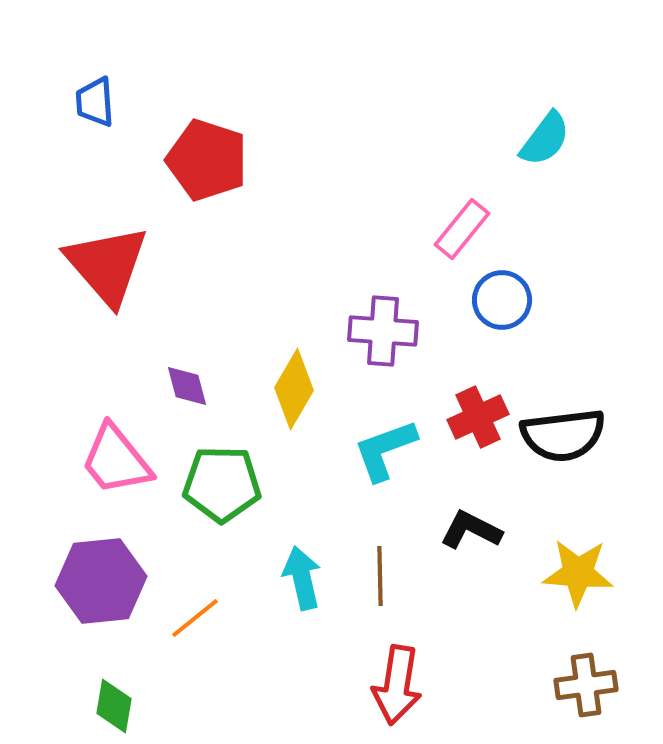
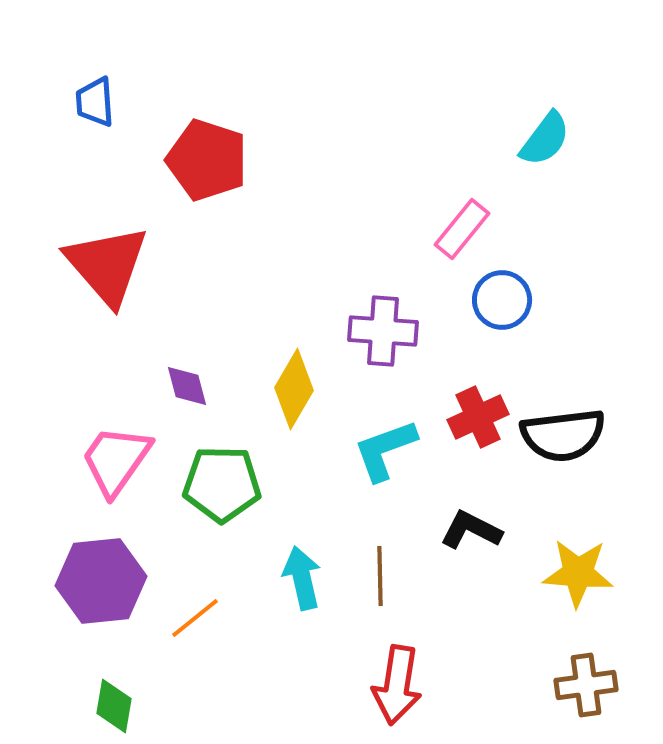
pink trapezoid: rotated 74 degrees clockwise
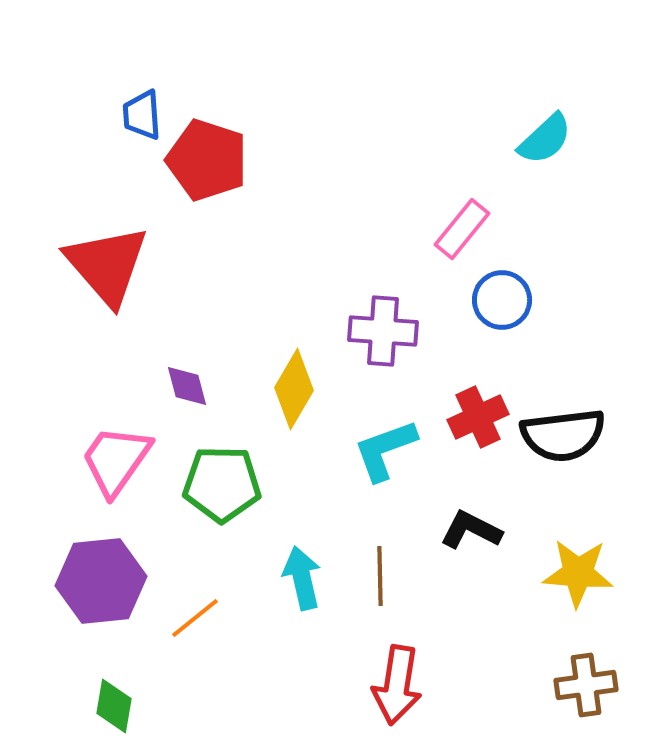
blue trapezoid: moved 47 px right, 13 px down
cyan semicircle: rotated 10 degrees clockwise
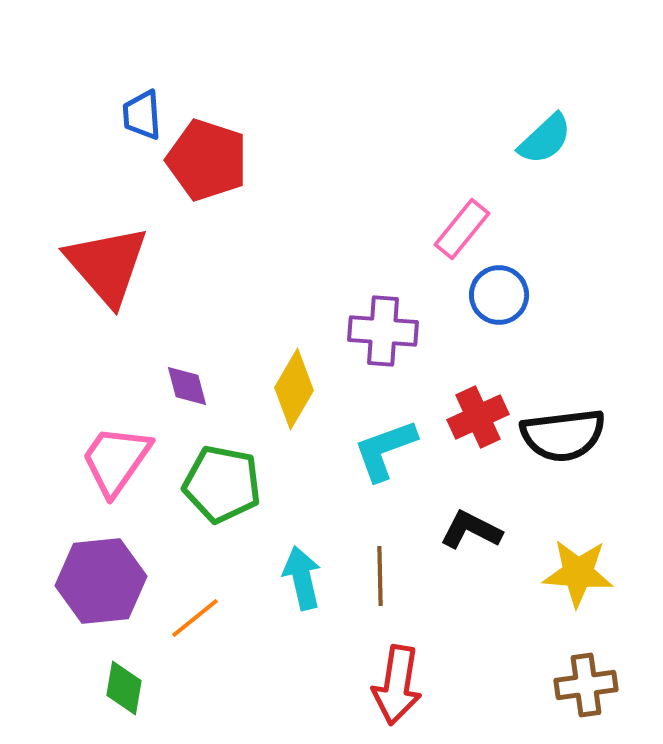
blue circle: moved 3 px left, 5 px up
green pentagon: rotated 10 degrees clockwise
green diamond: moved 10 px right, 18 px up
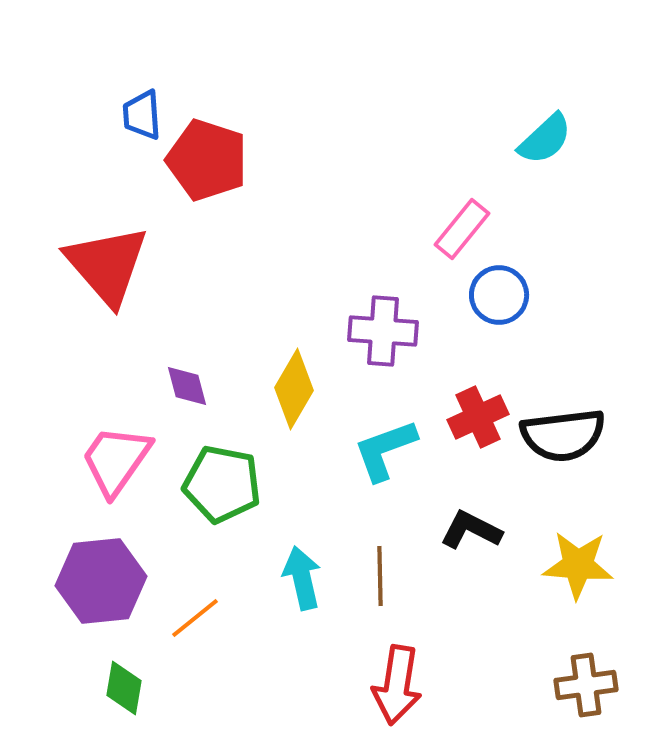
yellow star: moved 8 px up
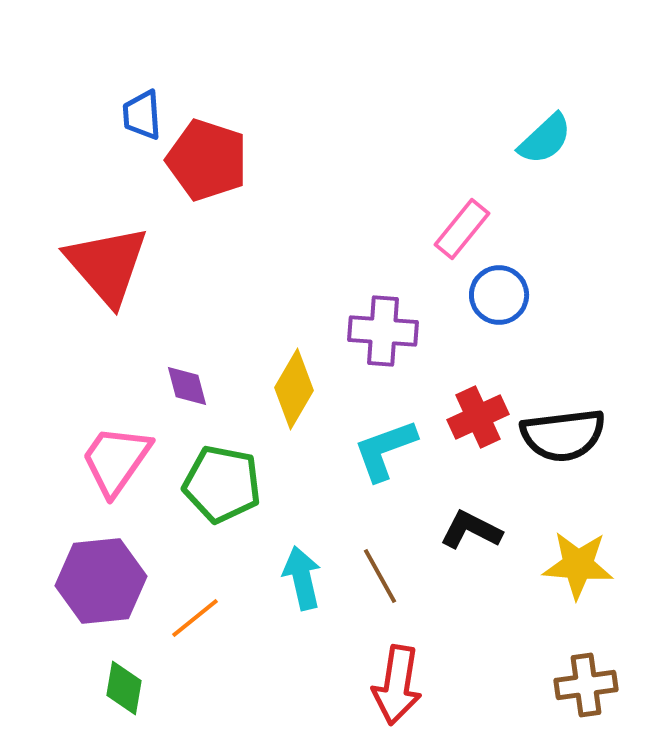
brown line: rotated 28 degrees counterclockwise
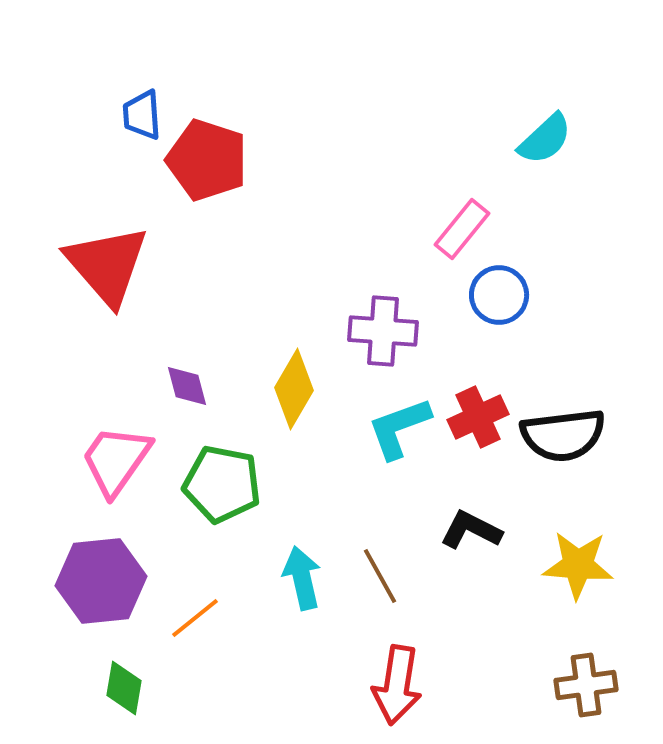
cyan L-shape: moved 14 px right, 22 px up
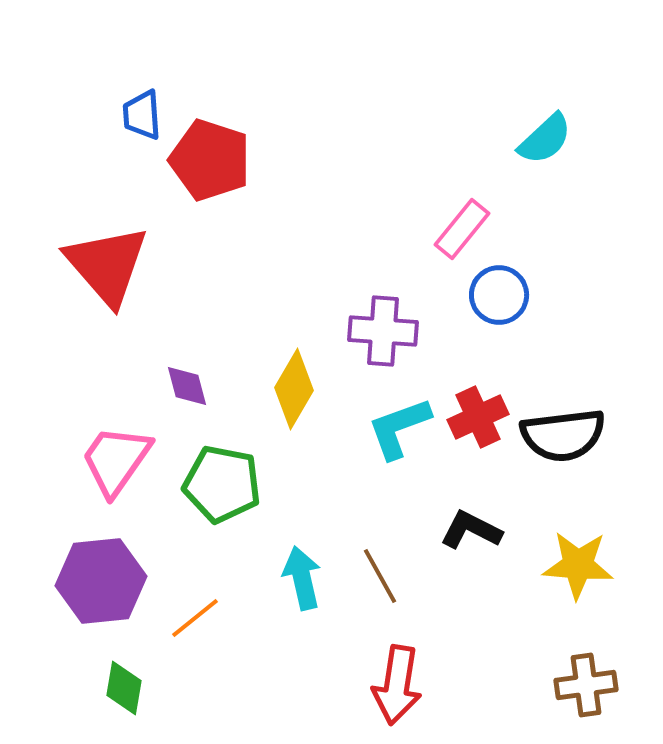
red pentagon: moved 3 px right
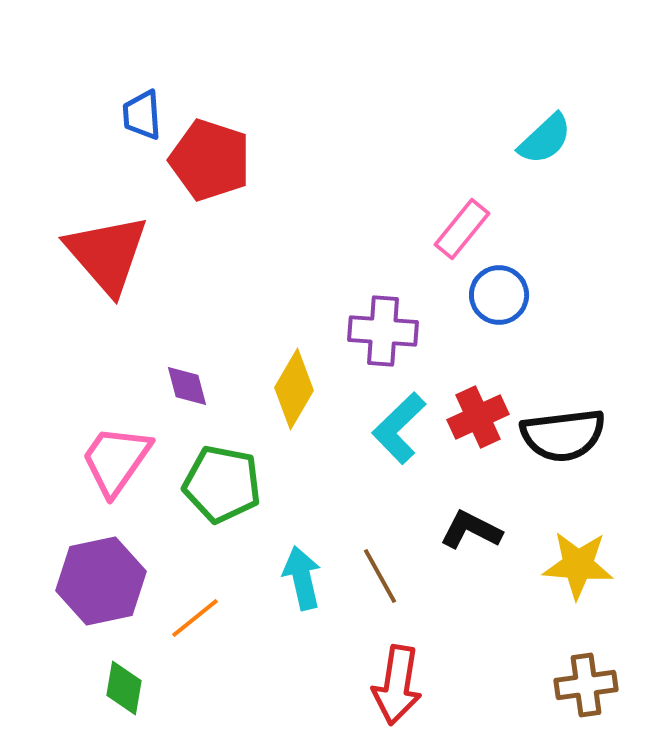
red triangle: moved 11 px up
cyan L-shape: rotated 24 degrees counterclockwise
purple hexagon: rotated 6 degrees counterclockwise
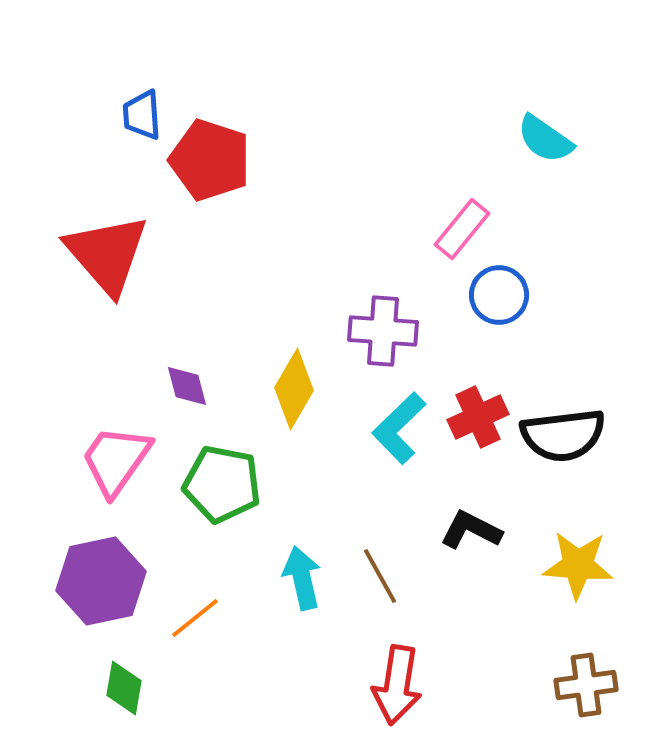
cyan semicircle: rotated 78 degrees clockwise
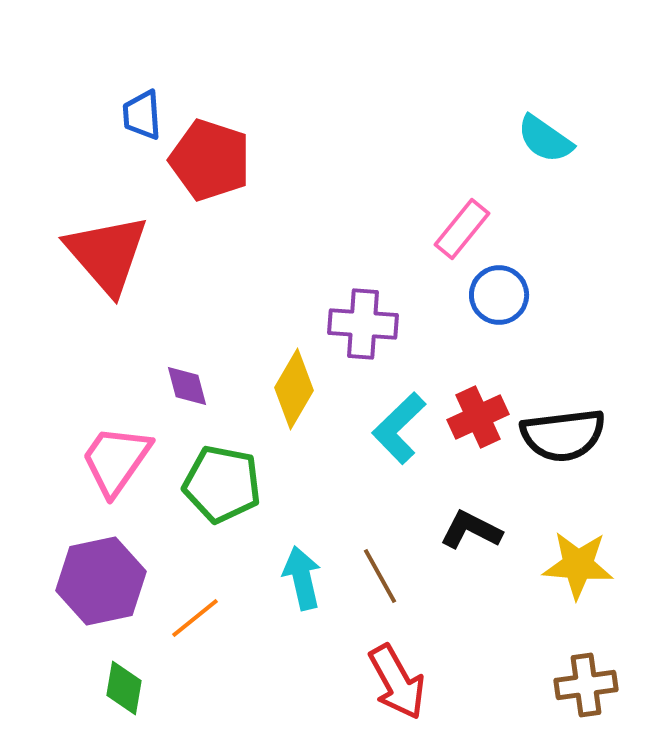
purple cross: moved 20 px left, 7 px up
red arrow: moved 3 px up; rotated 38 degrees counterclockwise
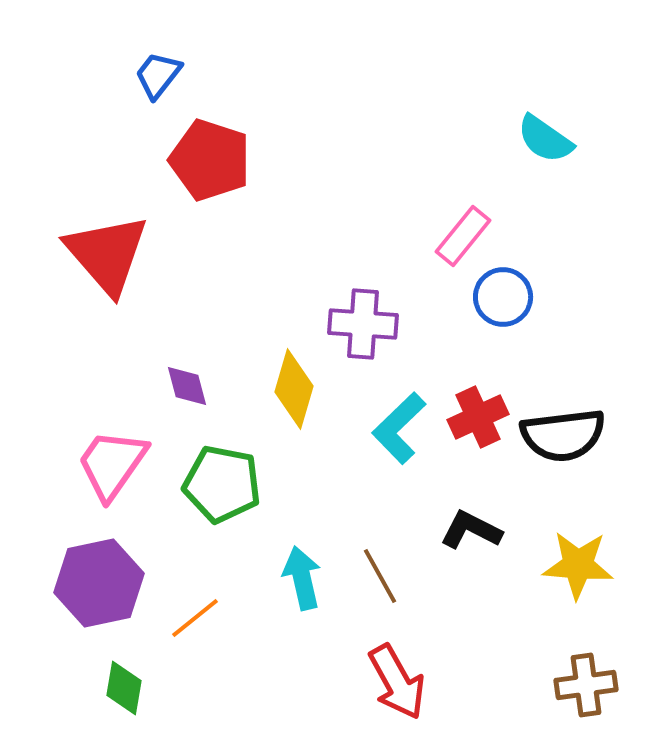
blue trapezoid: moved 16 px right, 40 px up; rotated 42 degrees clockwise
pink rectangle: moved 1 px right, 7 px down
blue circle: moved 4 px right, 2 px down
yellow diamond: rotated 14 degrees counterclockwise
pink trapezoid: moved 4 px left, 4 px down
purple hexagon: moved 2 px left, 2 px down
